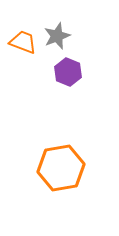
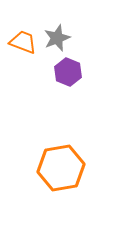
gray star: moved 2 px down
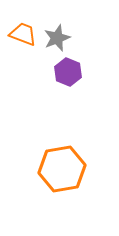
orange trapezoid: moved 8 px up
orange hexagon: moved 1 px right, 1 px down
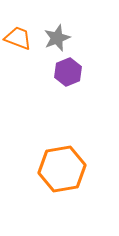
orange trapezoid: moved 5 px left, 4 px down
purple hexagon: rotated 16 degrees clockwise
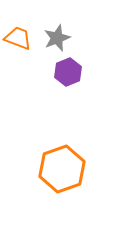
orange hexagon: rotated 9 degrees counterclockwise
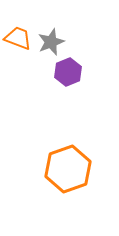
gray star: moved 6 px left, 4 px down
orange hexagon: moved 6 px right
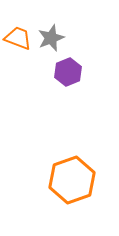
gray star: moved 4 px up
orange hexagon: moved 4 px right, 11 px down
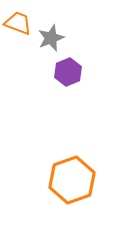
orange trapezoid: moved 15 px up
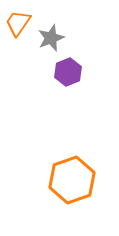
orange trapezoid: rotated 76 degrees counterclockwise
